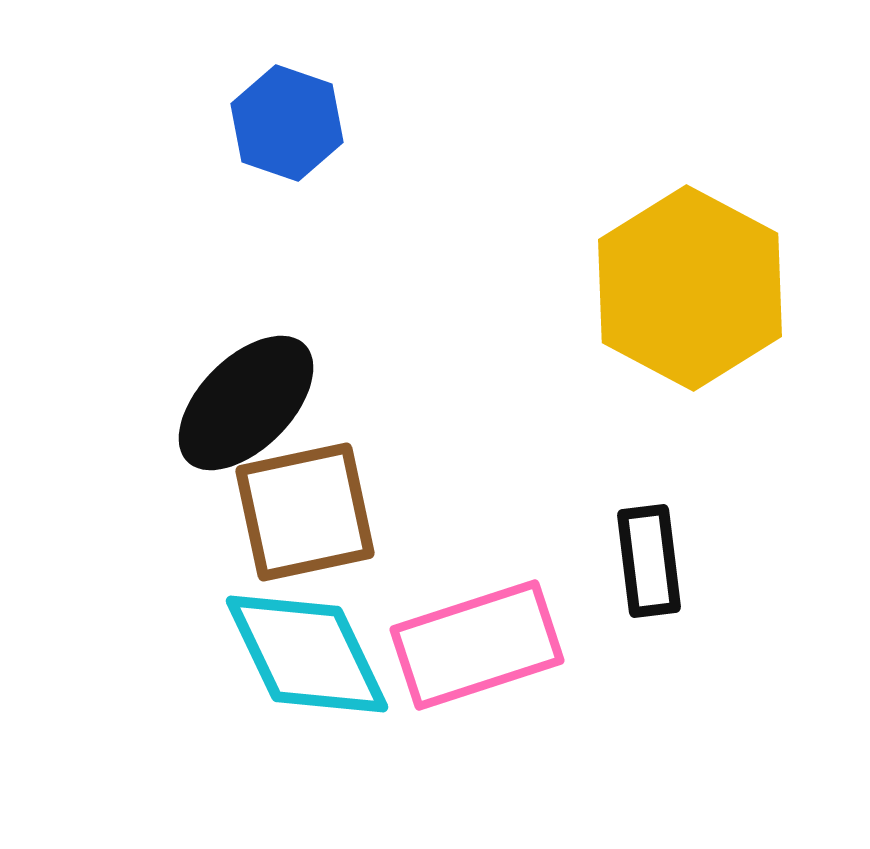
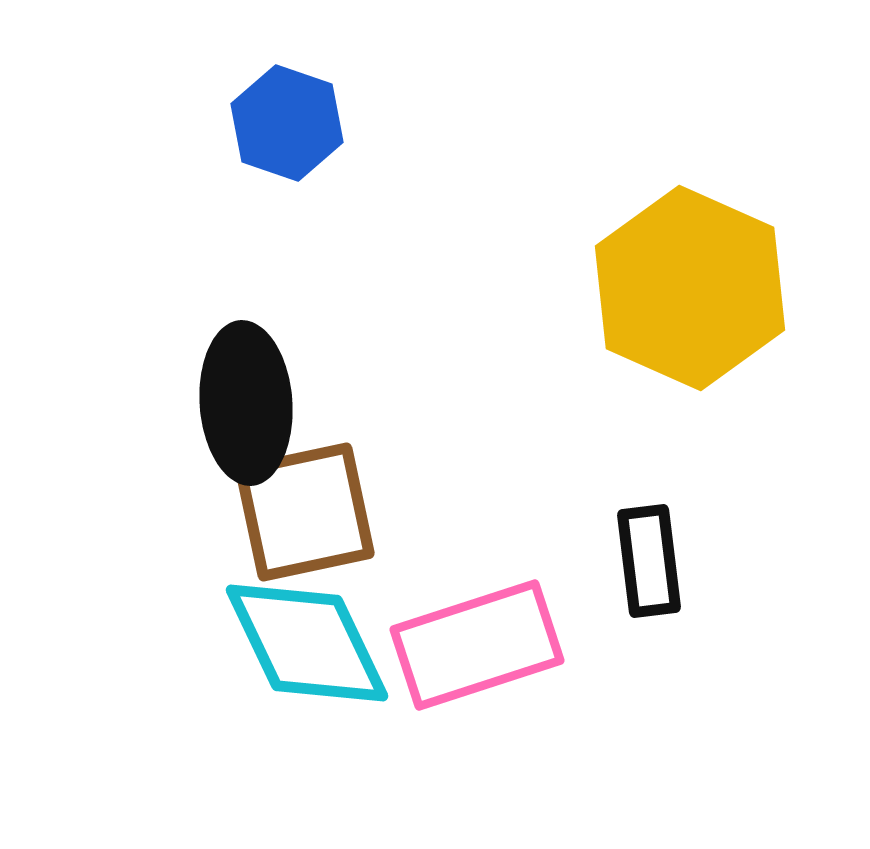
yellow hexagon: rotated 4 degrees counterclockwise
black ellipse: rotated 49 degrees counterclockwise
cyan diamond: moved 11 px up
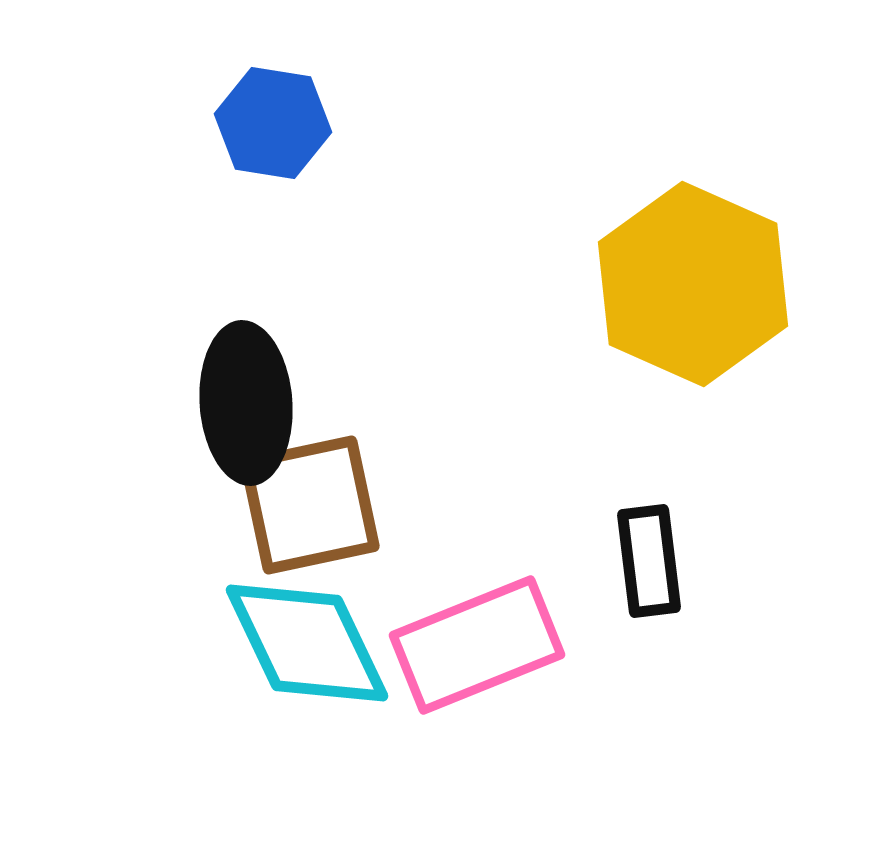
blue hexagon: moved 14 px left; rotated 10 degrees counterclockwise
yellow hexagon: moved 3 px right, 4 px up
brown square: moved 5 px right, 7 px up
pink rectangle: rotated 4 degrees counterclockwise
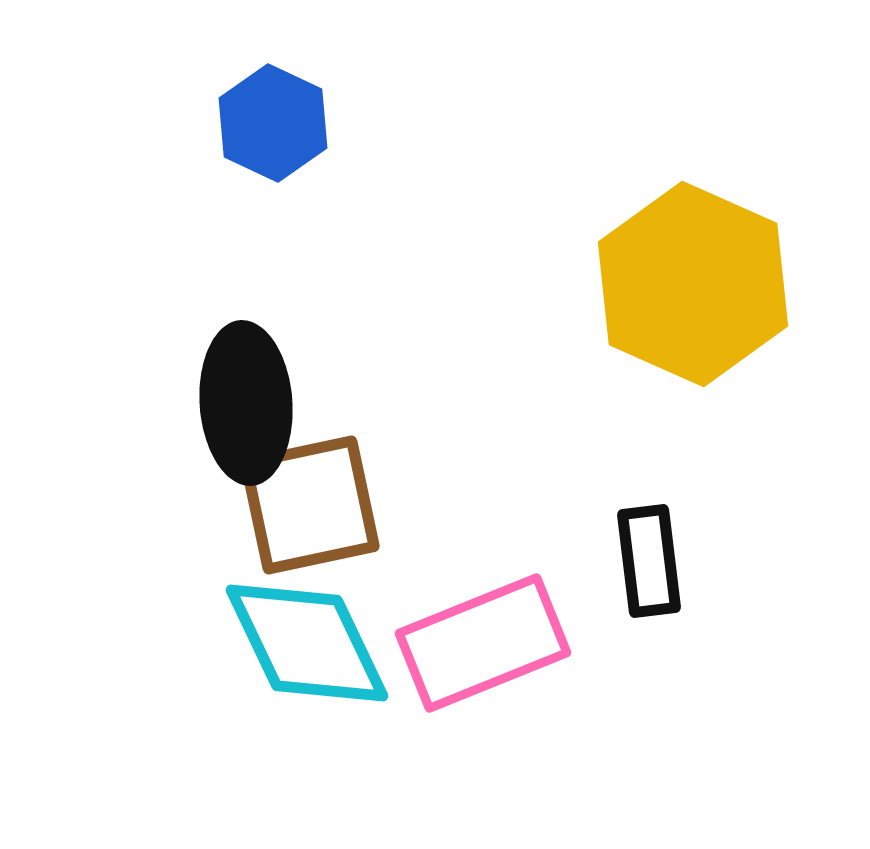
blue hexagon: rotated 16 degrees clockwise
pink rectangle: moved 6 px right, 2 px up
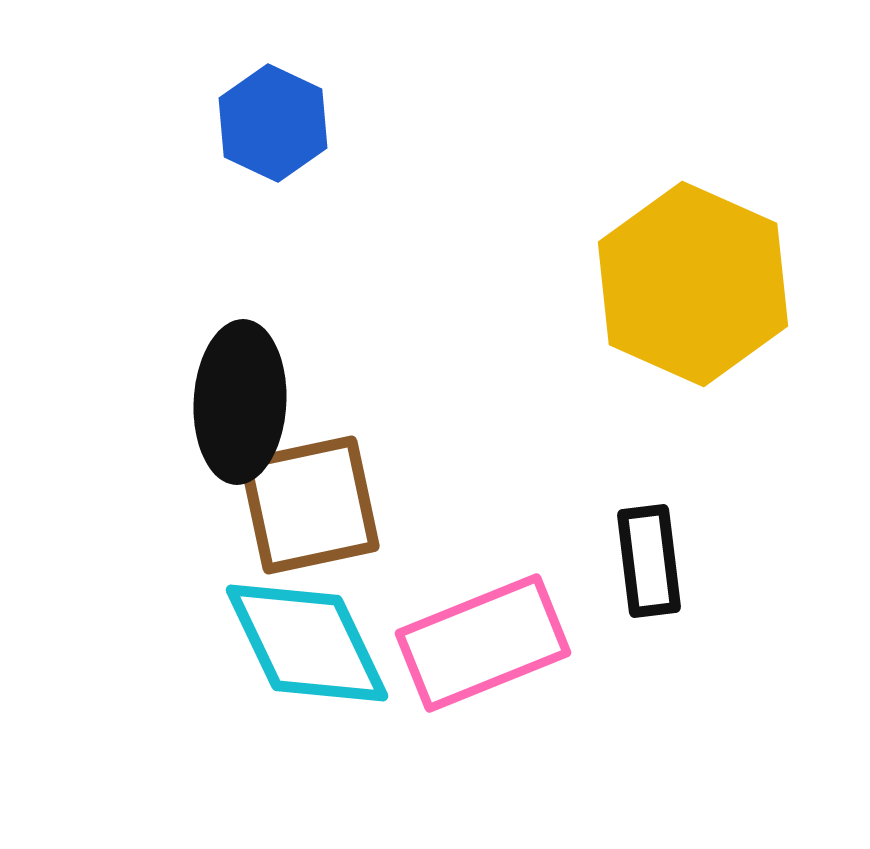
black ellipse: moved 6 px left, 1 px up; rotated 7 degrees clockwise
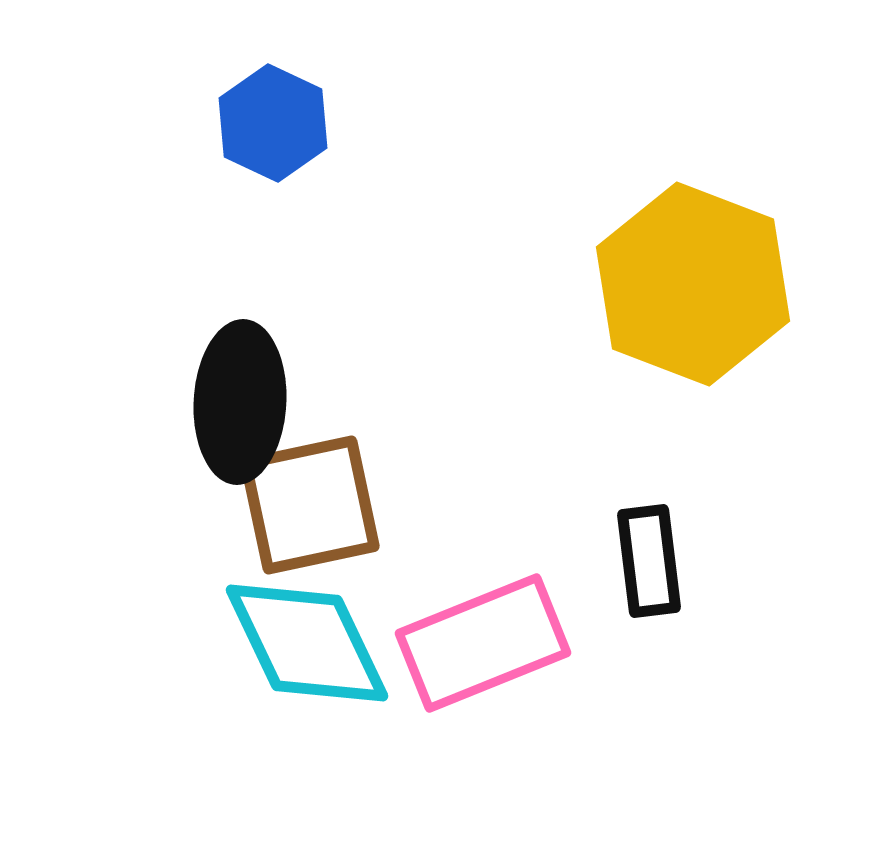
yellow hexagon: rotated 3 degrees counterclockwise
